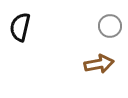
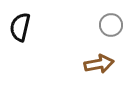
gray circle: moved 1 px right, 1 px up
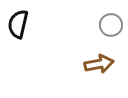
black semicircle: moved 2 px left, 3 px up
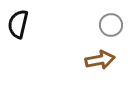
brown arrow: moved 1 px right, 4 px up
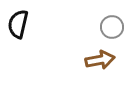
gray circle: moved 1 px right, 2 px down
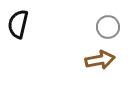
gray circle: moved 4 px left
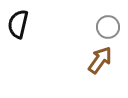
brown arrow: rotated 44 degrees counterclockwise
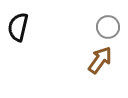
black semicircle: moved 3 px down
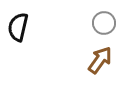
gray circle: moved 4 px left, 4 px up
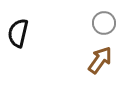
black semicircle: moved 6 px down
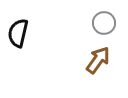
brown arrow: moved 2 px left
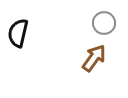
brown arrow: moved 4 px left, 2 px up
